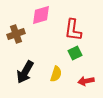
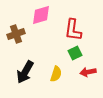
red arrow: moved 2 px right, 9 px up
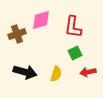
pink diamond: moved 5 px down
red L-shape: moved 3 px up
brown cross: moved 1 px right
black arrow: rotated 105 degrees counterclockwise
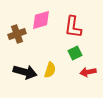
yellow semicircle: moved 6 px left, 4 px up
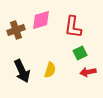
brown cross: moved 1 px left, 4 px up
green square: moved 5 px right
black arrow: moved 3 px left, 1 px up; rotated 50 degrees clockwise
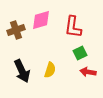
red arrow: rotated 21 degrees clockwise
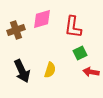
pink diamond: moved 1 px right, 1 px up
red arrow: moved 3 px right
